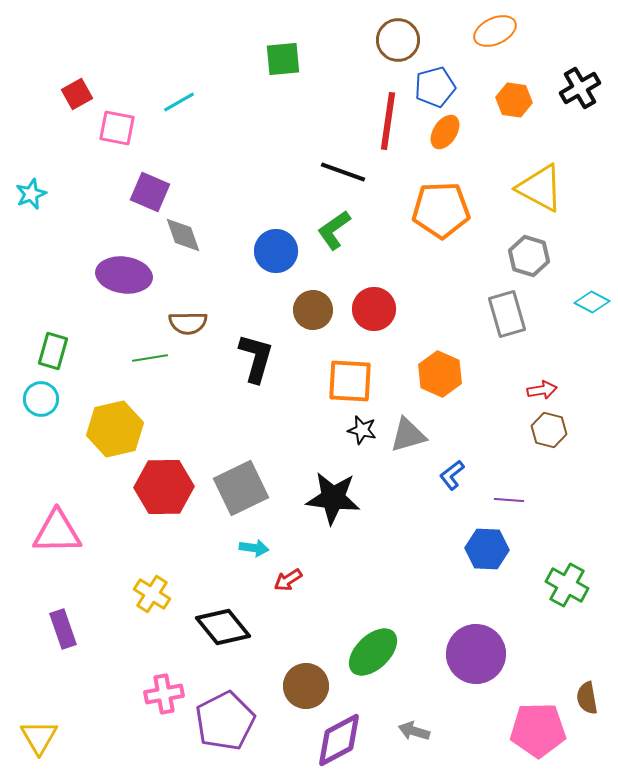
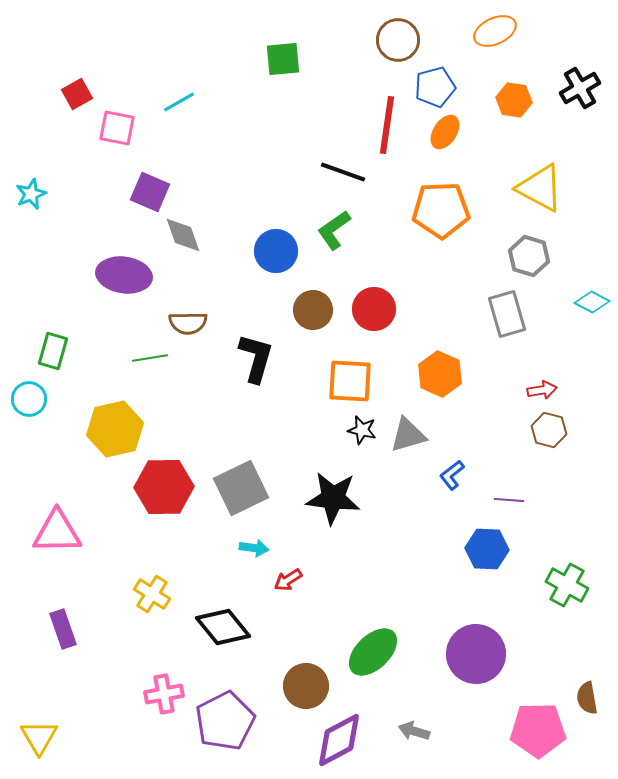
red line at (388, 121): moved 1 px left, 4 px down
cyan circle at (41, 399): moved 12 px left
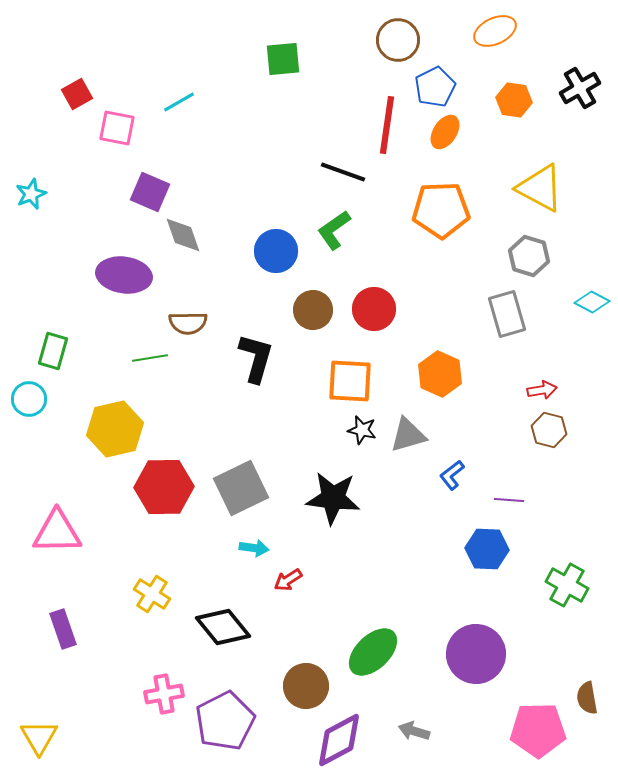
blue pentagon at (435, 87): rotated 12 degrees counterclockwise
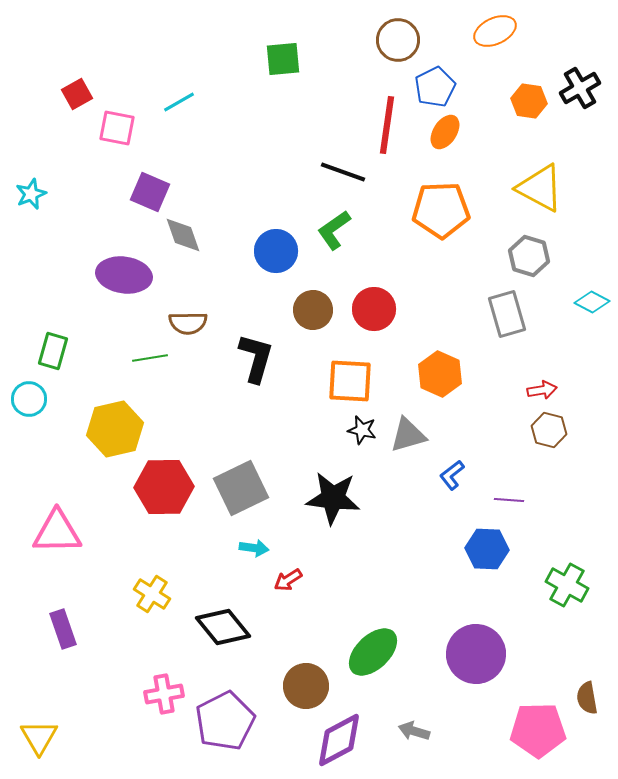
orange hexagon at (514, 100): moved 15 px right, 1 px down
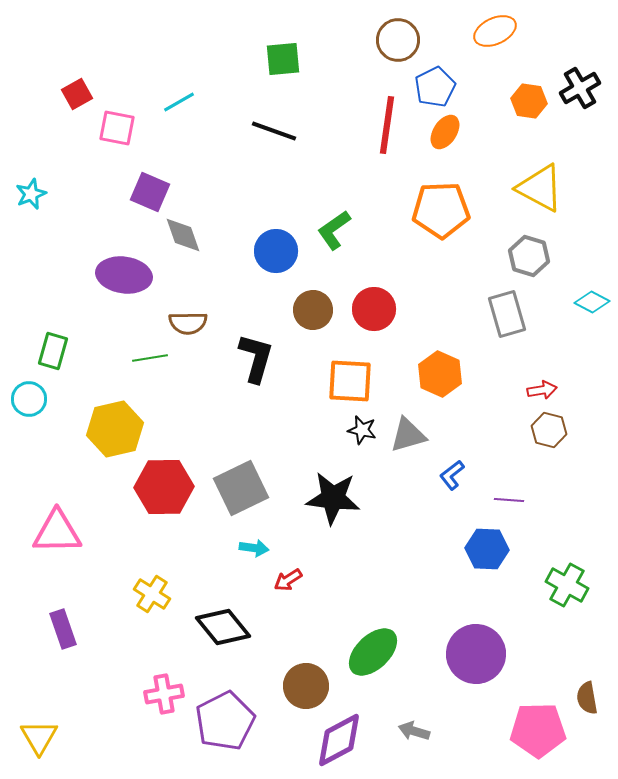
black line at (343, 172): moved 69 px left, 41 px up
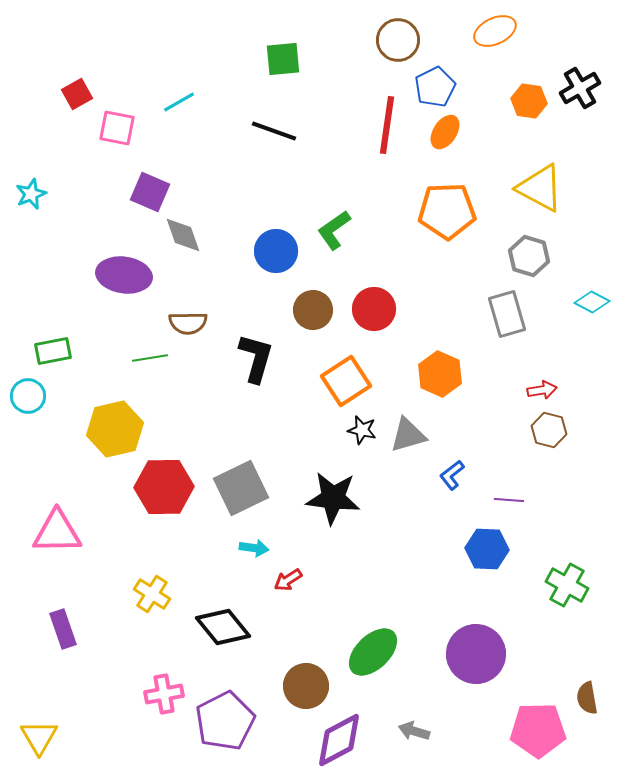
orange pentagon at (441, 210): moved 6 px right, 1 px down
green rectangle at (53, 351): rotated 63 degrees clockwise
orange square at (350, 381): moved 4 px left; rotated 36 degrees counterclockwise
cyan circle at (29, 399): moved 1 px left, 3 px up
